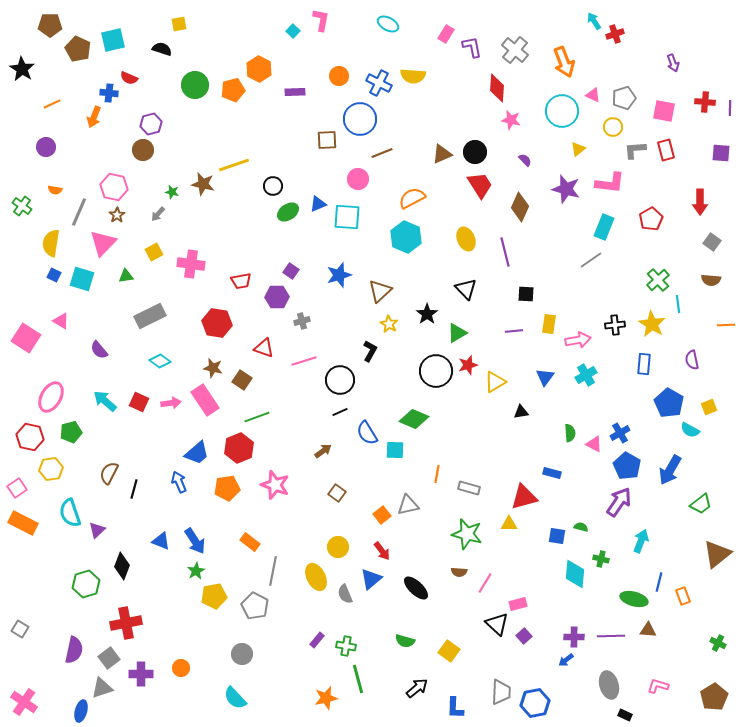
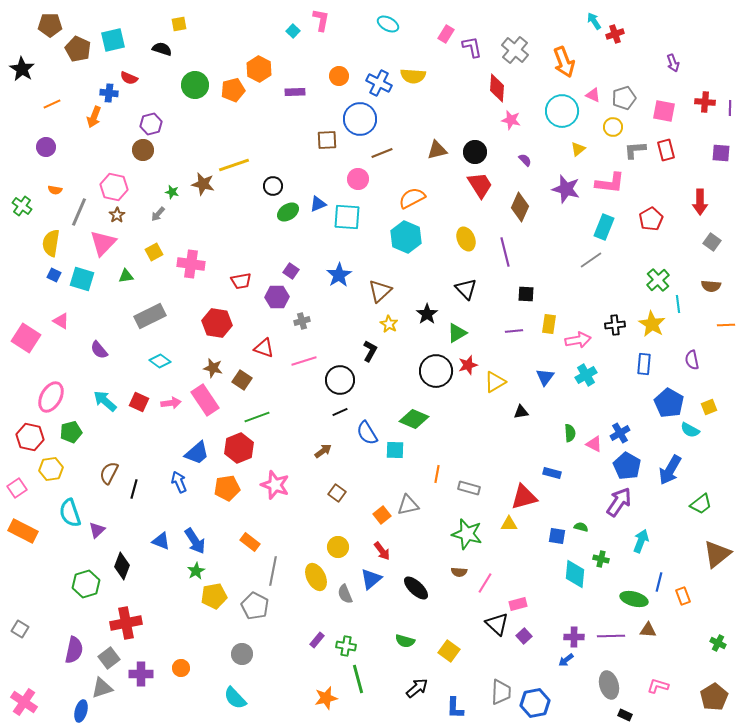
brown triangle at (442, 154): moved 5 px left, 4 px up; rotated 10 degrees clockwise
blue star at (339, 275): rotated 15 degrees counterclockwise
brown semicircle at (711, 280): moved 6 px down
orange rectangle at (23, 523): moved 8 px down
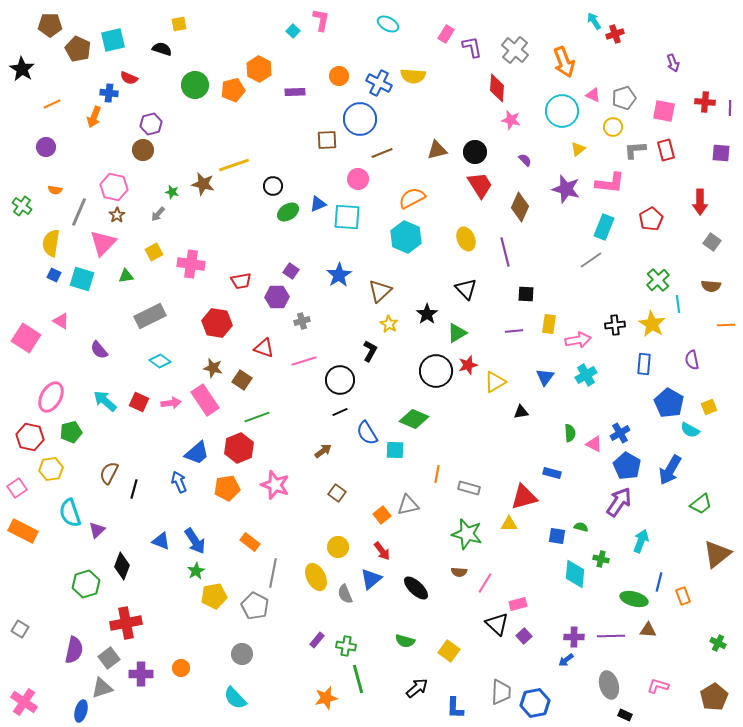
gray line at (273, 571): moved 2 px down
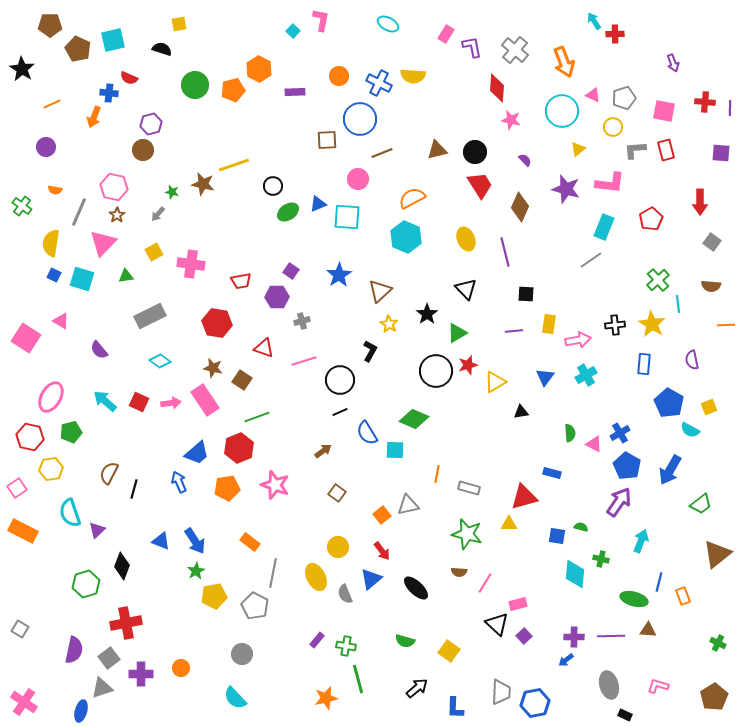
red cross at (615, 34): rotated 18 degrees clockwise
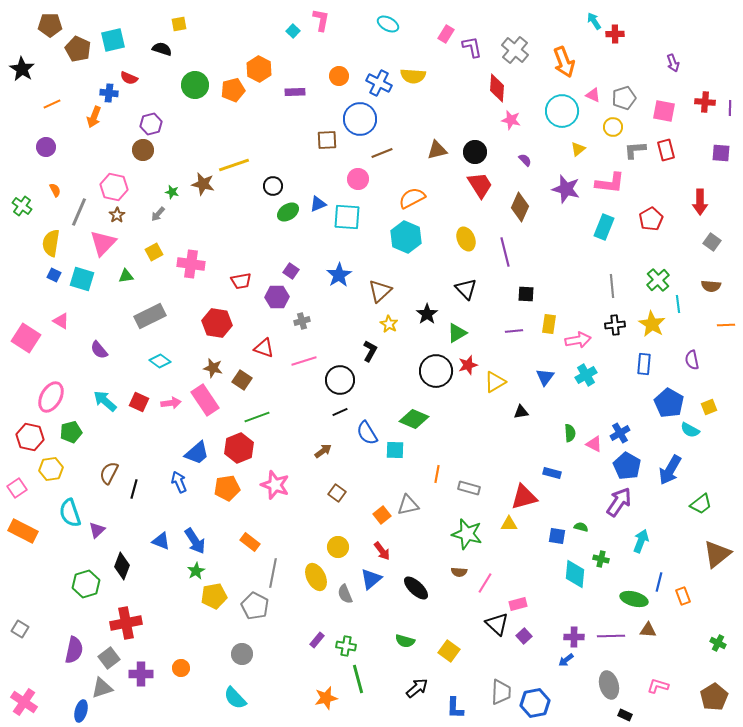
orange semicircle at (55, 190): rotated 128 degrees counterclockwise
gray line at (591, 260): moved 21 px right, 26 px down; rotated 60 degrees counterclockwise
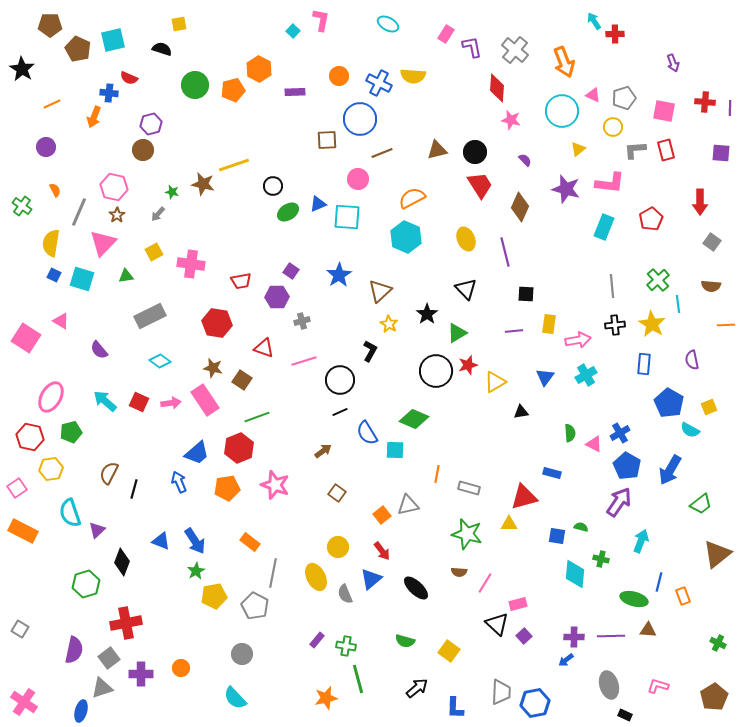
black diamond at (122, 566): moved 4 px up
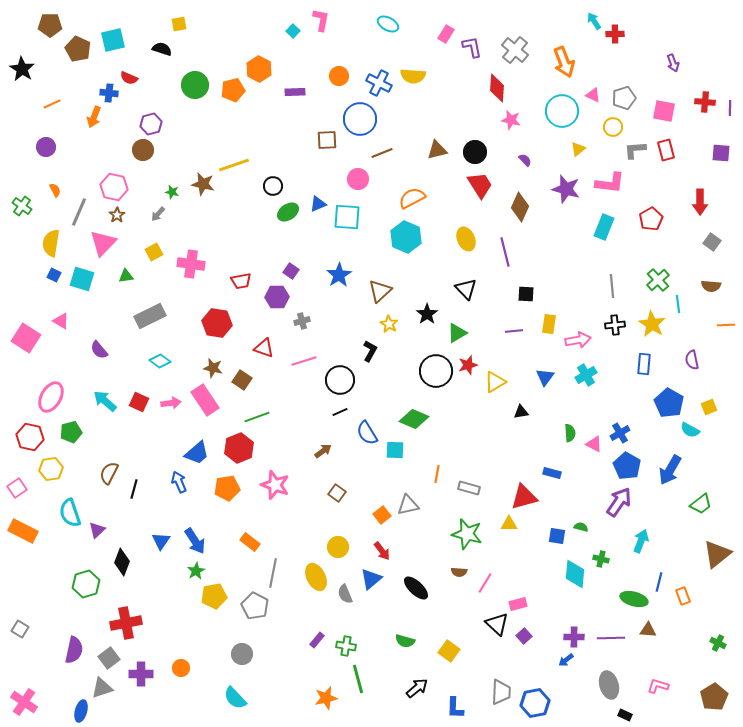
blue triangle at (161, 541): rotated 42 degrees clockwise
purple line at (611, 636): moved 2 px down
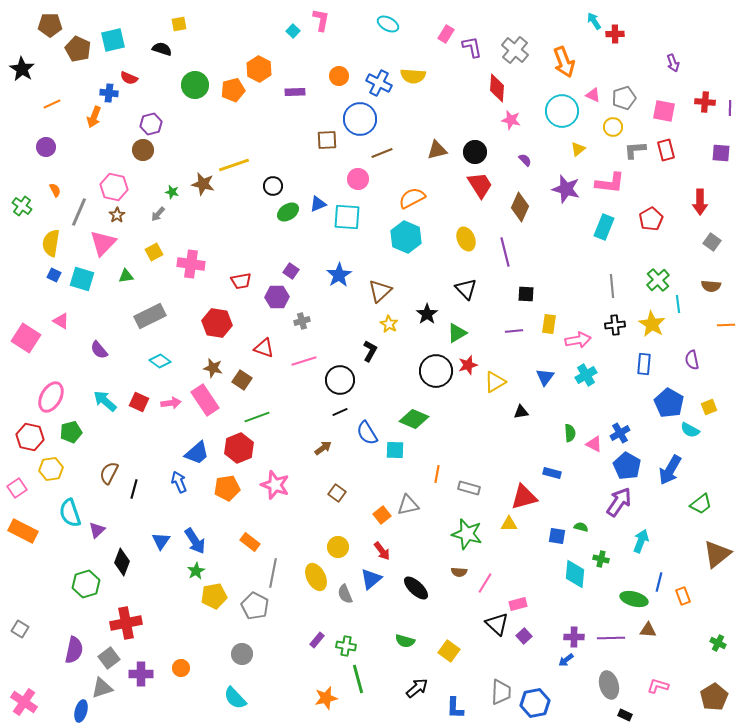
brown arrow at (323, 451): moved 3 px up
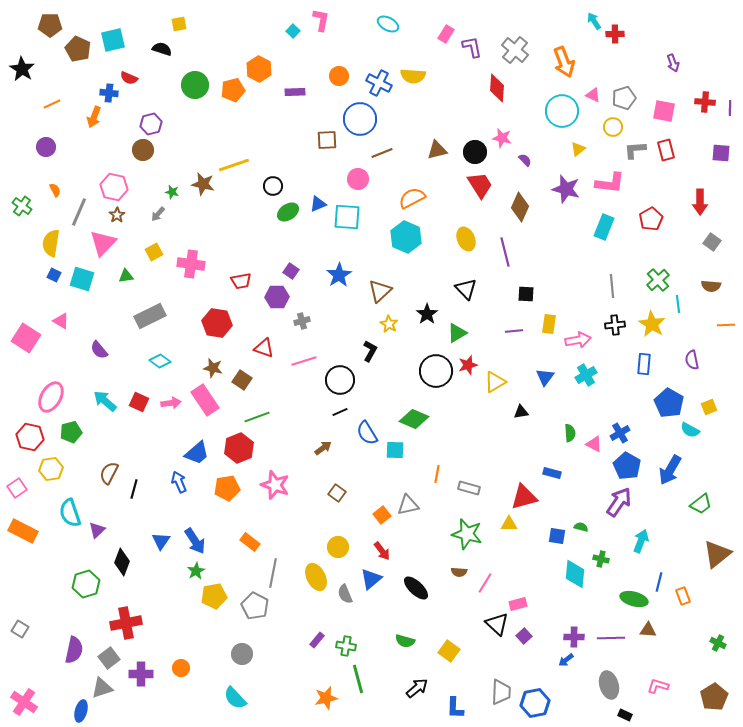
pink star at (511, 120): moved 9 px left, 18 px down
